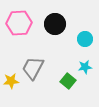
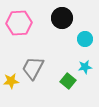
black circle: moved 7 px right, 6 px up
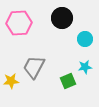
gray trapezoid: moved 1 px right, 1 px up
green square: rotated 28 degrees clockwise
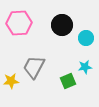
black circle: moved 7 px down
cyan circle: moved 1 px right, 1 px up
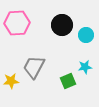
pink hexagon: moved 2 px left
cyan circle: moved 3 px up
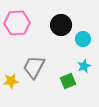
black circle: moved 1 px left
cyan circle: moved 3 px left, 4 px down
cyan star: moved 1 px left, 1 px up; rotated 16 degrees counterclockwise
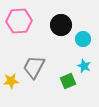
pink hexagon: moved 2 px right, 2 px up
cyan star: rotated 24 degrees counterclockwise
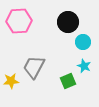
black circle: moved 7 px right, 3 px up
cyan circle: moved 3 px down
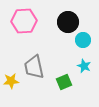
pink hexagon: moved 5 px right
cyan circle: moved 2 px up
gray trapezoid: rotated 40 degrees counterclockwise
green square: moved 4 px left, 1 px down
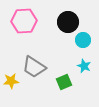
gray trapezoid: rotated 45 degrees counterclockwise
